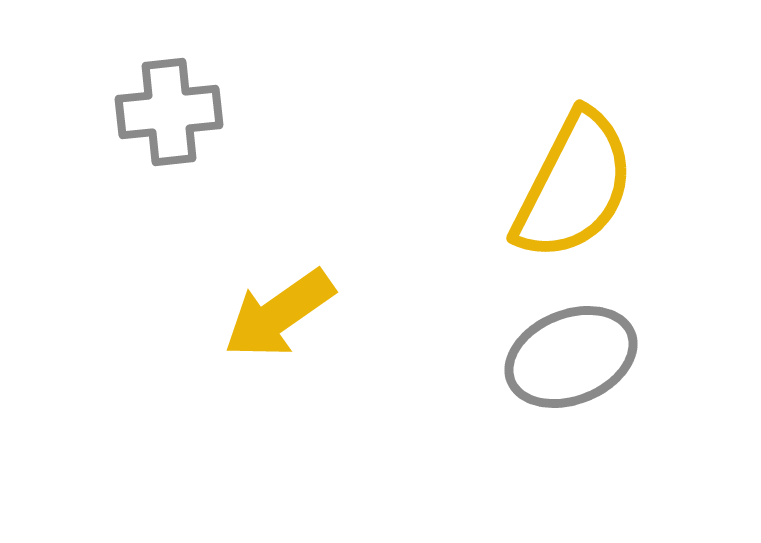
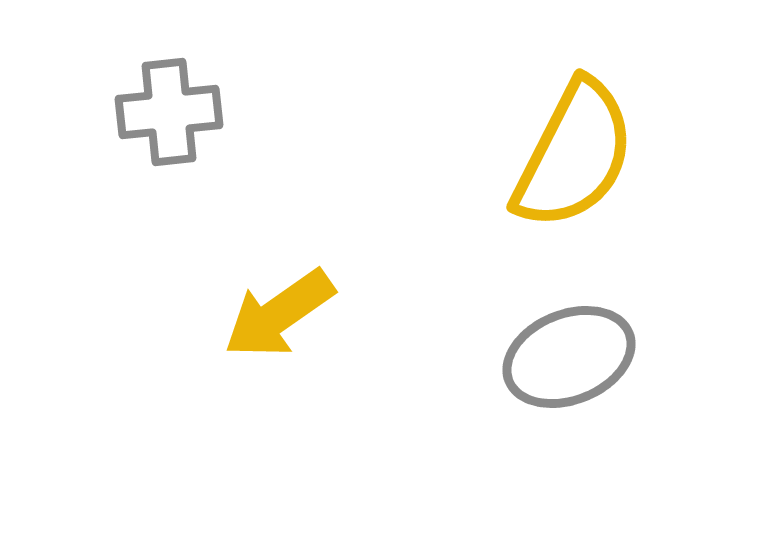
yellow semicircle: moved 31 px up
gray ellipse: moved 2 px left
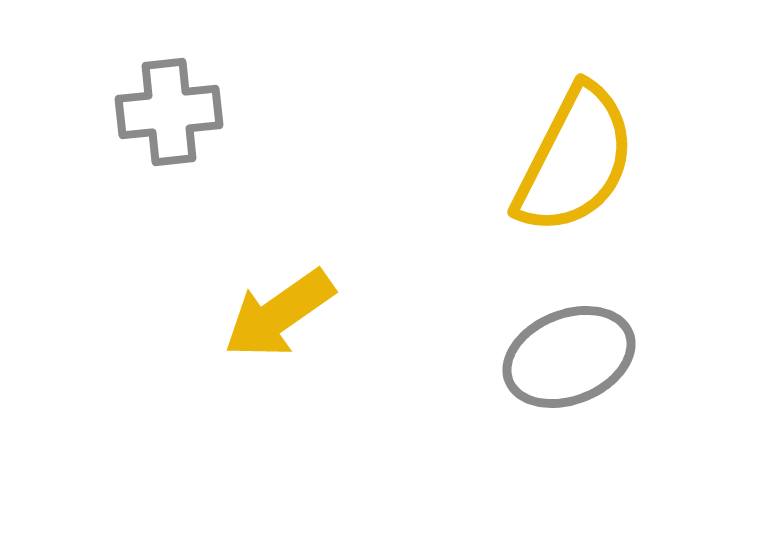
yellow semicircle: moved 1 px right, 5 px down
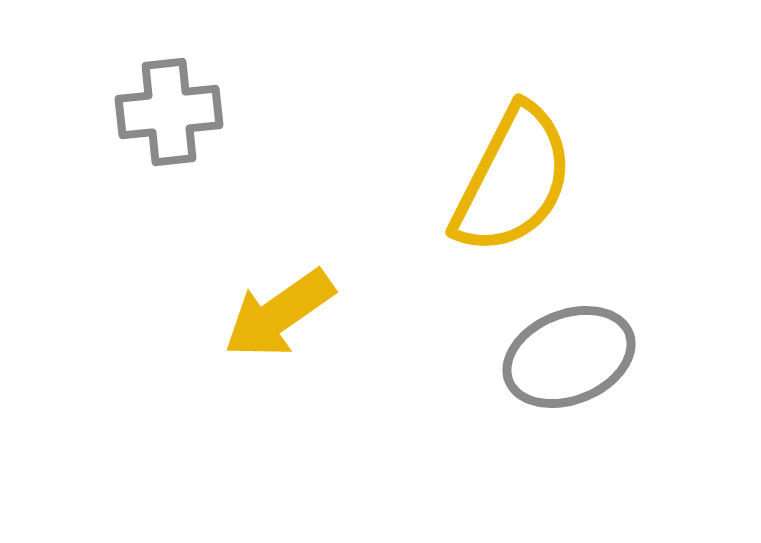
yellow semicircle: moved 62 px left, 20 px down
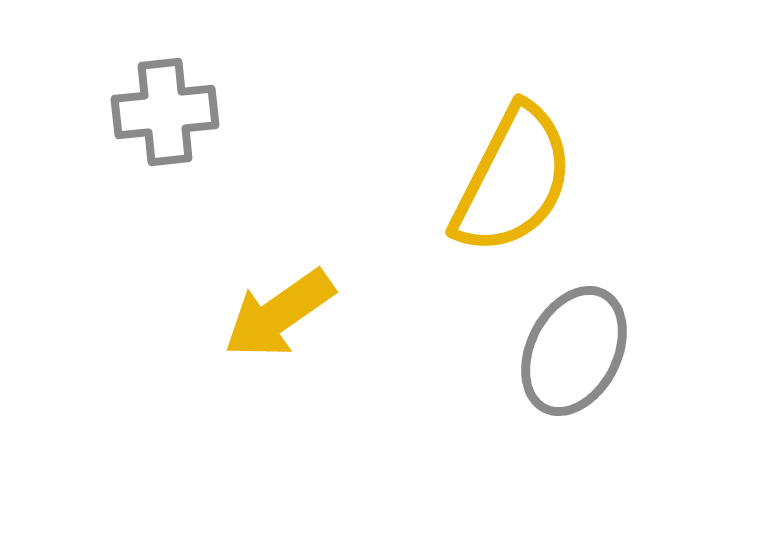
gray cross: moved 4 px left
gray ellipse: moved 5 px right, 6 px up; rotated 41 degrees counterclockwise
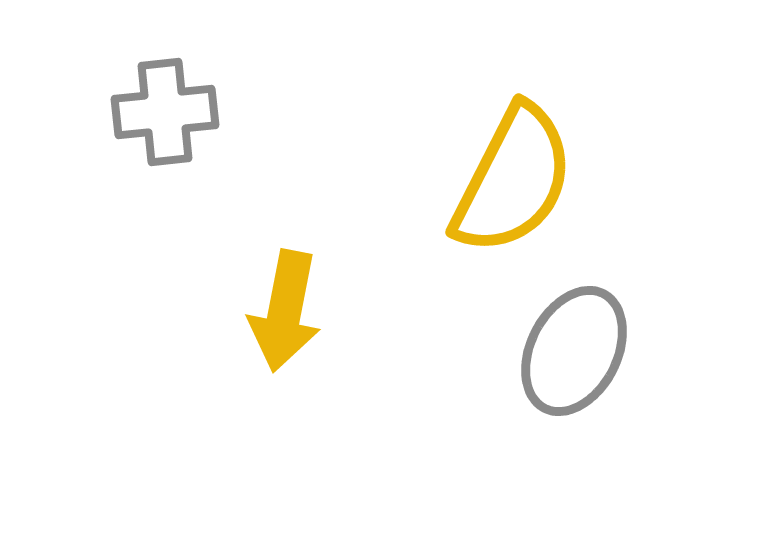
yellow arrow: moved 6 px right, 3 px up; rotated 44 degrees counterclockwise
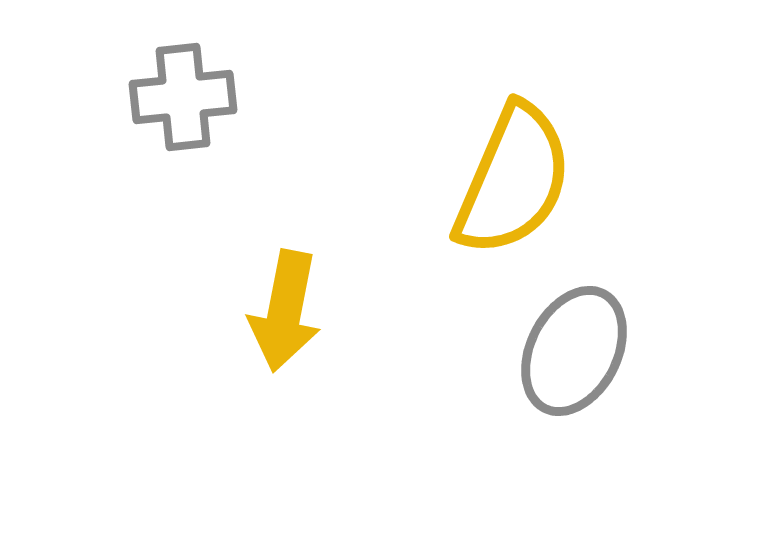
gray cross: moved 18 px right, 15 px up
yellow semicircle: rotated 4 degrees counterclockwise
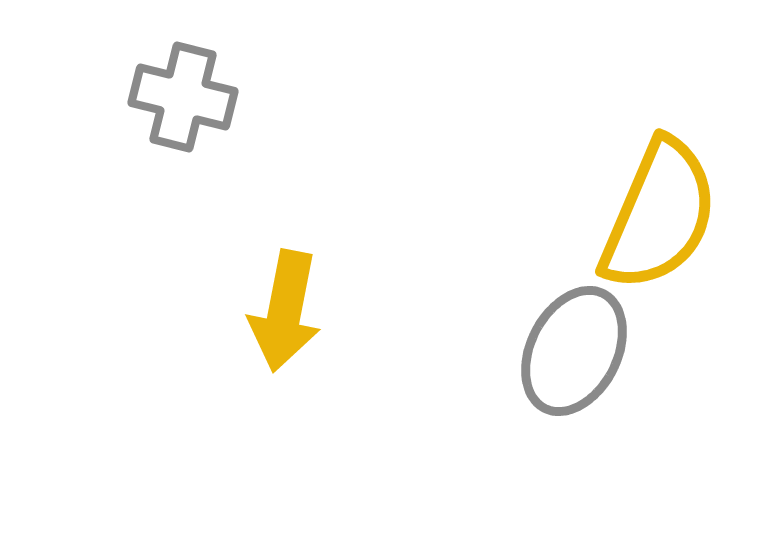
gray cross: rotated 20 degrees clockwise
yellow semicircle: moved 146 px right, 35 px down
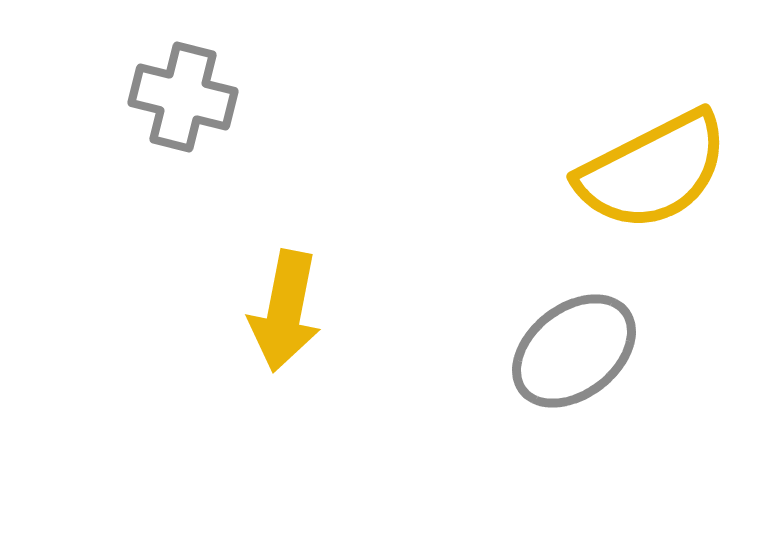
yellow semicircle: moved 6 px left, 44 px up; rotated 40 degrees clockwise
gray ellipse: rotated 25 degrees clockwise
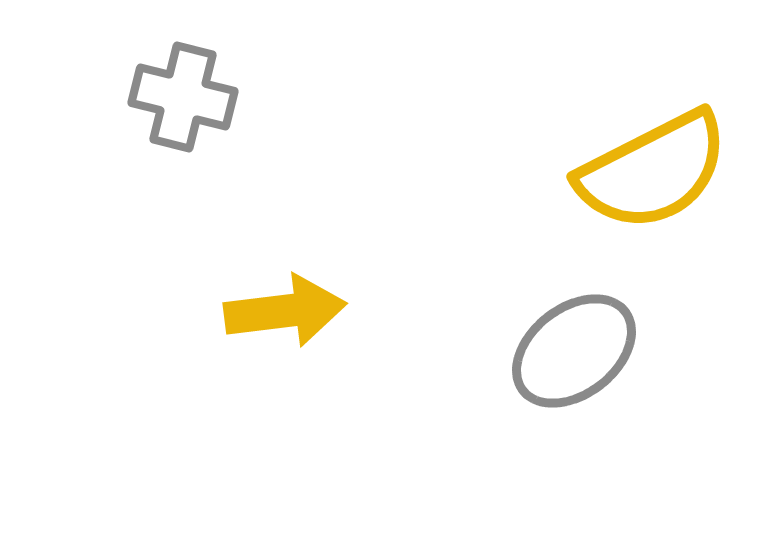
yellow arrow: rotated 108 degrees counterclockwise
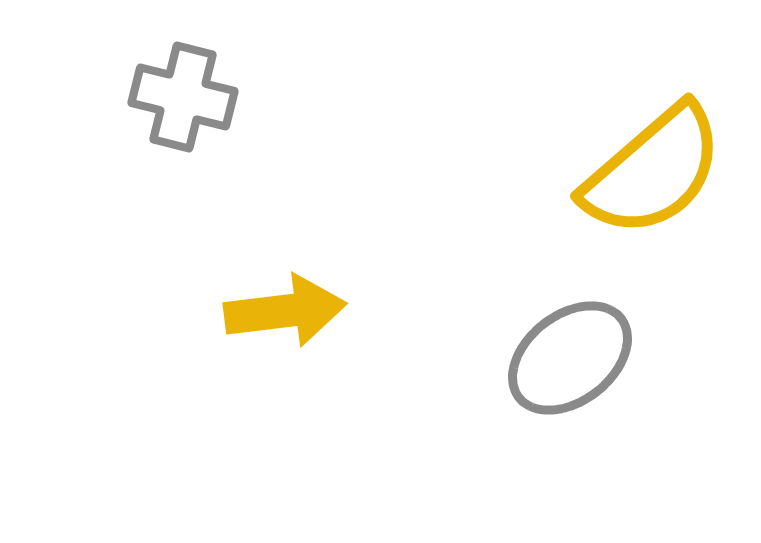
yellow semicircle: rotated 14 degrees counterclockwise
gray ellipse: moved 4 px left, 7 px down
